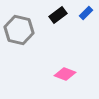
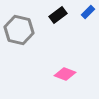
blue rectangle: moved 2 px right, 1 px up
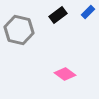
pink diamond: rotated 15 degrees clockwise
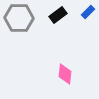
gray hexagon: moved 12 px up; rotated 12 degrees counterclockwise
pink diamond: rotated 60 degrees clockwise
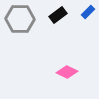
gray hexagon: moved 1 px right, 1 px down
pink diamond: moved 2 px right, 2 px up; rotated 70 degrees counterclockwise
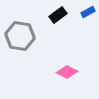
blue rectangle: rotated 16 degrees clockwise
gray hexagon: moved 17 px down; rotated 8 degrees clockwise
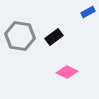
black rectangle: moved 4 px left, 22 px down
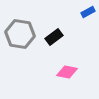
gray hexagon: moved 2 px up
pink diamond: rotated 15 degrees counterclockwise
